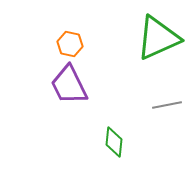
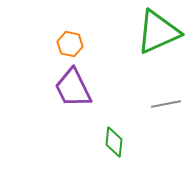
green triangle: moved 6 px up
purple trapezoid: moved 4 px right, 3 px down
gray line: moved 1 px left, 1 px up
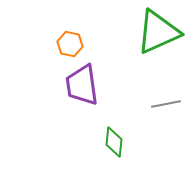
purple trapezoid: moved 9 px right, 3 px up; rotated 18 degrees clockwise
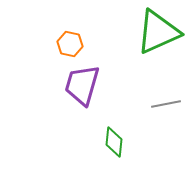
purple trapezoid: rotated 24 degrees clockwise
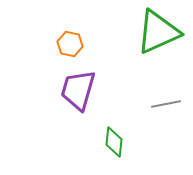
purple trapezoid: moved 4 px left, 5 px down
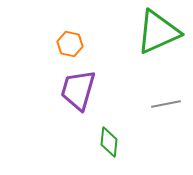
green diamond: moved 5 px left
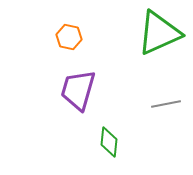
green triangle: moved 1 px right, 1 px down
orange hexagon: moved 1 px left, 7 px up
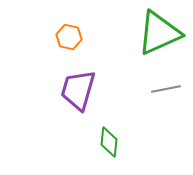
gray line: moved 15 px up
